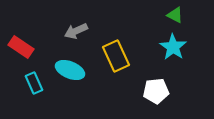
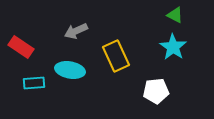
cyan ellipse: rotated 12 degrees counterclockwise
cyan rectangle: rotated 70 degrees counterclockwise
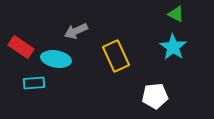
green triangle: moved 1 px right, 1 px up
cyan ellipse: moved 14 px left, 11 px up
white pentagon: moved 1 px left, 5 px down
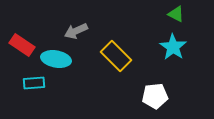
red rectangle: moved 1 px right, 2 px up
yellow rectangle: rotated 20 degrees counterclockwise
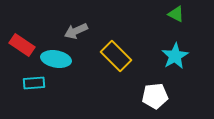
cyan star: moved 2 px right, 9 px down; rotated 8 degrees clockwise
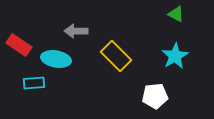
gray arrow: rotated 25 degrees clockwise
red rectangle: moved 3 px left
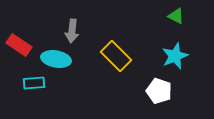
green triangle: moved 2 px down
gray arrow: moved 4 px left; rotated 85 degrees counterclockwise
cyan star: rotated 8 degrees clockwise
white pentagon: moved 4 px right, 5 px up; rotated 25 degrees clockwise
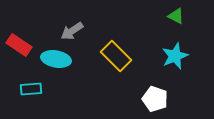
gray arrow: rotated 50 degrees clockwise
cyan rectangle: moved 3 px left, 6 px down
white pentagon: moved 4 px left, 8 px down
